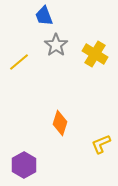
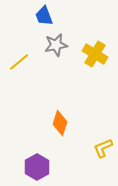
gray star: rotated 25 degrees clockwise
yellow L-shape: moved 2 px right, 4 px down
purple hexagon: moved 13 px right, 2 px down
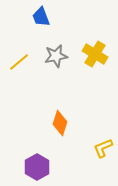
blue trapezoid: moved 3 px left, 1 px down
gray star: moved 11 px down
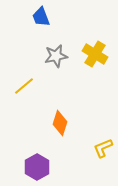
yellow line: moved 5 px right, 24 px down
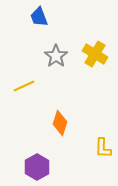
blue trapezoid: moved 2 px left
gray star: rotated 25 degrees counterclockwise
yellow line: rotated 15 degrees clockwise
yellow L-shape: rotated 65 degrees counterclockwise
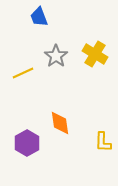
yellow line: moved 1 px left, 13 px up
orange diamond: rotated 25 degrees counterclockwise
yellow L-shape: moved 6 px up
purple hexagon: moved 10 px left, 24 px up
